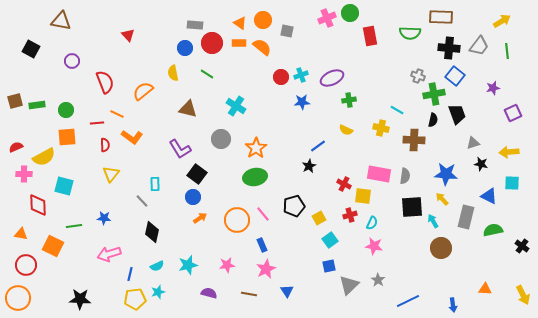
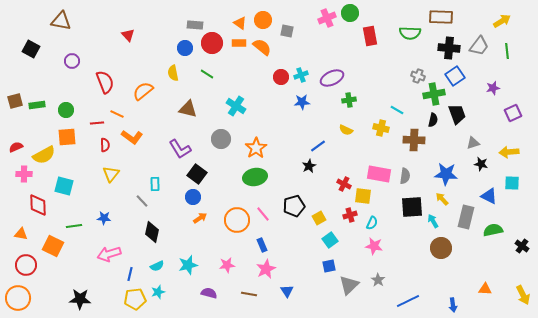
blue square at (455, 76): rotated 18 degrees clockwise
yellow semicircle at (44, 157): moved 2 px up
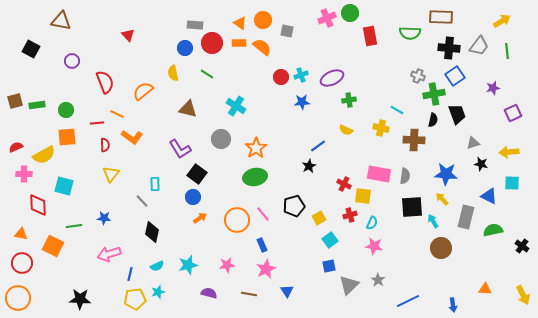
red circle at (26, 265): moved 4 px left, 2 px up
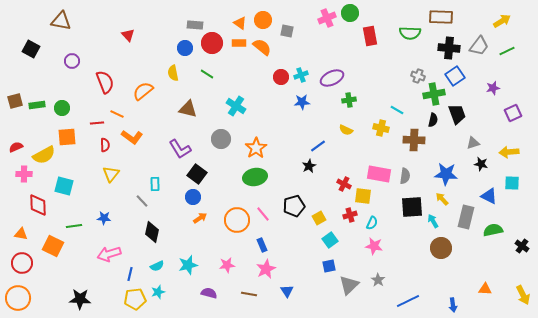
green line at (507, 51): rotated 70 degrees clockwise
green circle at (66, 110): moved 4 px left, 2 px up
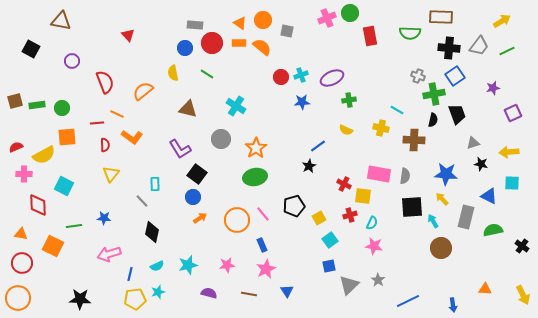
cyan square at (64, 186): rotated 12 degrees clockwise
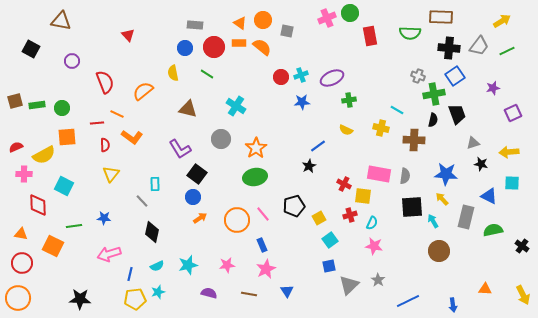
red circle at (212, 43): moved 2 px right, 4 px down
brown circle at (441, 248): moved 2 px left, 3 px down
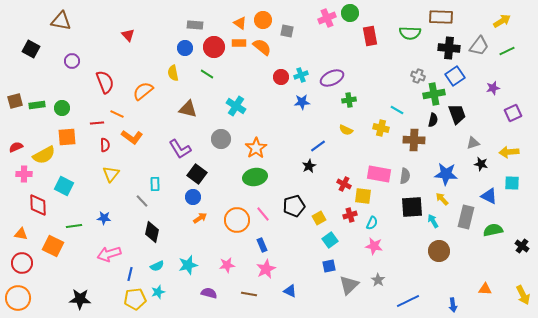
blue triangle at (287, 291): moved 3 px right; rotated 32 degrees counterclockwise
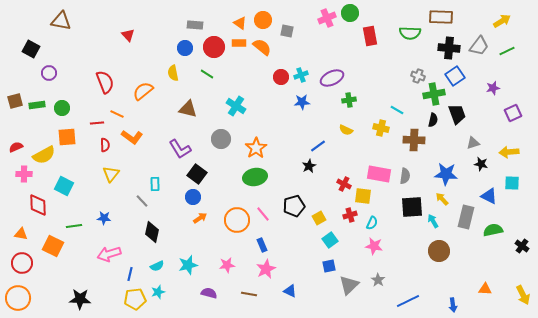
purple circle at (72, 61): moved 23 px left, 12 px down
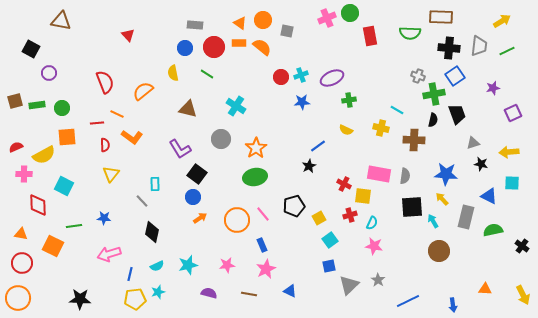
gray trapezoid at (479, 46): rotated 30 degrees counterclockwise
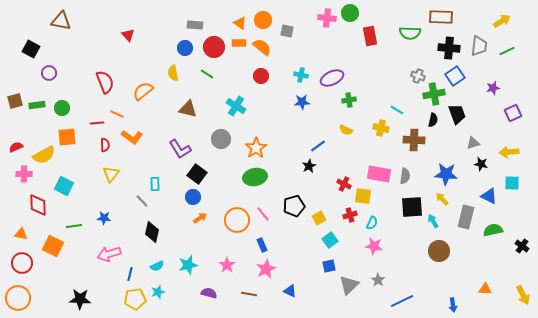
pink cross at (327, 18): rotated 30 degrees clockwise
cyan cross at (301, 75): rotated 32 degrees clockwise
red circle at (281, 77): moved 20 px left, 1 px up
pink star at (227, 265): rotated 28 degrees counterclockwise
blue line at (408, 301): moved 6 px left
